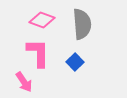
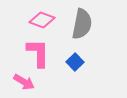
gray semicircle: rotated 16 degrees clockwise
pink arrow: rotated 25 degrees counterclockwise
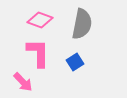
pink diamond: moved 2 px left
blue square: rotated 12 degrees clockwise
pink arrow: moved 1 px left; rotated 15 degrees clockwise
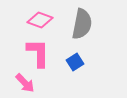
pink arrow: moved 2 px right, 1 px down
